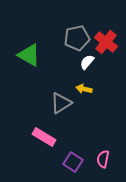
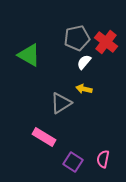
white semicircle: moved 3 px left
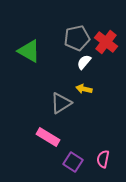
green triangle: moved 4 px up
pink rectangle: moved 4 px right
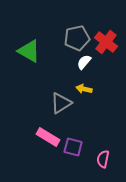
purple square: moved 15 px up; rotated 18 degrees counterclockwise
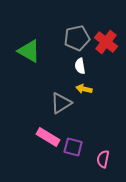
white semicircle: moved 4 px left, 4 px down; rotated 49 degrees counterclockwise
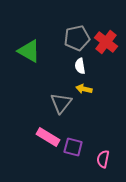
gray triangle: rotated 20 degrees counterclockwise
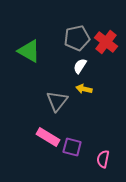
white semicircle: rotated 42 degrees clockwise
gray triangle: moved 4 px left, 2 px up
purple square: moved 1 px left
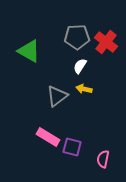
gray pentagon: moved 1 px up; rotated 10 degrees clockwise
gray triangle: moved 5 px up; rotated 15 degrees clockwise
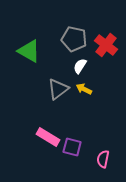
gray pentagon: moved 3 px left, 2 px down; rotated 15 degrees clockwise
red cross: moved 3 px down
yellow arrow: rotated 14 degrees clockwise
gray triangle: moved 1 px right, 7 px up
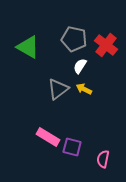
green triangle: moved 1 px left, 4 px up
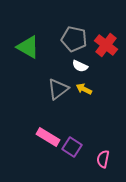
white semicircle: rotated 98 degrees counterclockwise
purple square: rotated 18 degrees clockwise
